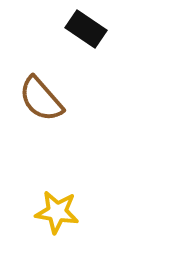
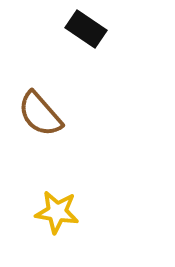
brown semicircle: moved 1 px left, 15 px down
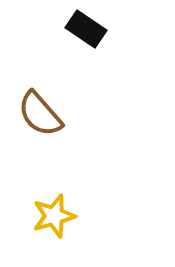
yellow star: moved 3 px left, 4 px down; rotated 24 degrees counterclockwise
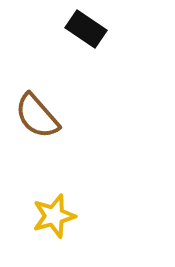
brown semicircle: moved 3 px left, 2 px down
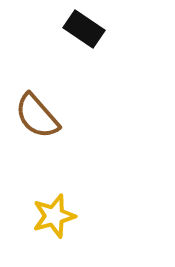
black rectangle: moved 2 px left
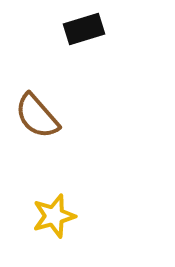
black rectangle: rotated 51 degrees counterclockwise
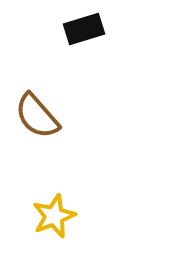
yellow star: rotated 6 degrees counterclockwise
